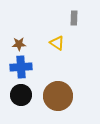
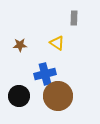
brown star: moved 1 px right, 1 px down
blue cross: moved 24 px right, 7 px down; rotated 10 degrees counterclockwise
black circle: moved 2 px left, 1 px down
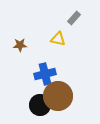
gray rectangle: rotated 40 degrees clockwise
yellow triangle: moved 1 px right, 4 px up; rotated 21 degrees counterclockwise
black circle: moved 21 px right, 9 px down
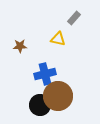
brown star: moved 1 px down
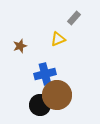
yellow triangle: rotated 35 degrees counterclockwise
brown star: rotated 16 degrees counterclockwise
brown circle: moved 1 px left, 1 px up
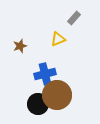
black circle: moved 2 px left, 1 px up
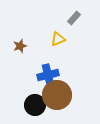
blue cross: moved 3 px right, 1 px down
black circle: moved 3 px left, 1 px down
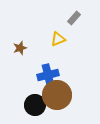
brown star: moved 2 px down
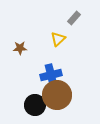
yellow triangle: rotated 21 degrees counterclockwise
brown star: rotated 16 degrees clockwise
blue cross: moved 3 px right
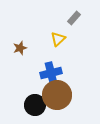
brown star: rotated 16 degrees counterclockwise
blue cross: moved 2 px up
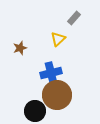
black circle: moved 6 px down
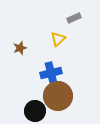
gray rectangle: rotated 24 degrees clockwise
brown circle: moved 1 px right, 1 px down
